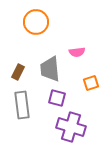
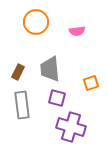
pink semicircle: moved 21 px up
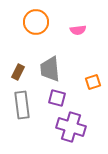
pink semicircle: moved 1 px right, 1 px up
orange square: moved 2 px right, 1 px up
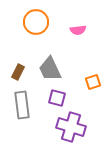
gray trapezoid: rotated 20 degrees counterclockwise
